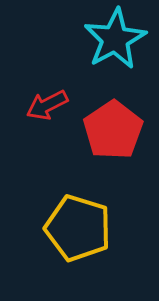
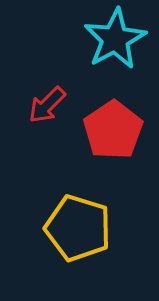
red arrow: rotated 18 degrees counterclockwise
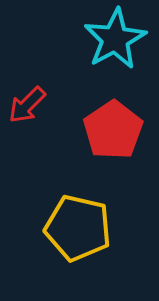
red arrow: moved 20 px left
yellow pentagon: rotated 4 degrees counterclockwise
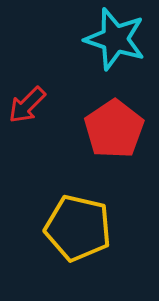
cyan star: rotated 26 degrees counterclockwise
red pentagon: moved 1 px right, 1 px up
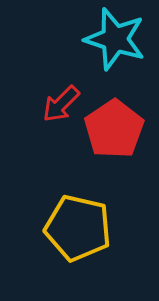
red arrow: moved 34 px right, 1 px up
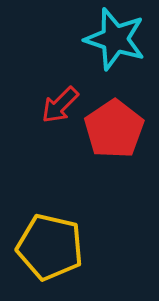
red arrow: moved 1 px left, 1 px down
yellow pentagon: moved 28 px left, 19 px down
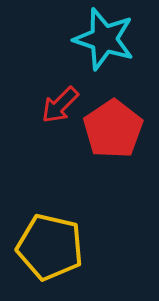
cyan star: moved 11 px left
red pentagon: moved 1 px left
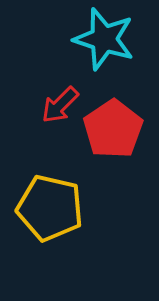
yellow pentagon: moved 39 px up
